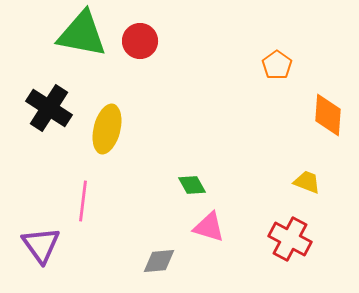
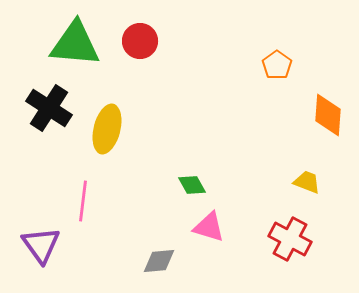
green triangle: moved 7 px left, 10 px down; rotated 6 degrees counterclockwise
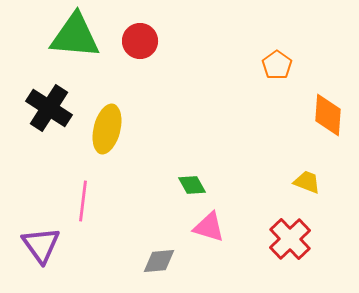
green triangle: moved 8 px up
red cross: rotated 18 degrees clockwise
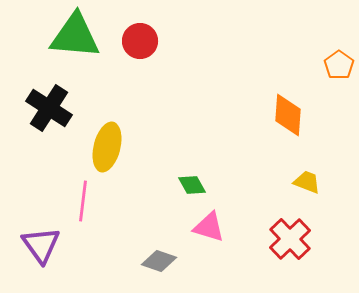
orange pentagon: moved 62 px right
orange diamond: moved 40 px left
yellow ellipse: moved 18 px down
gray diamond: rotated 24 degrees clockwise
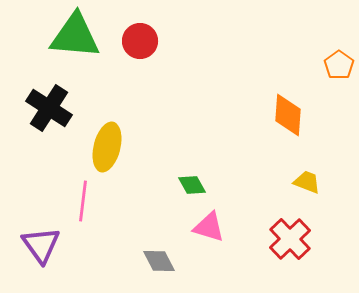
gray diamond: rotated 44 degrees clockwise
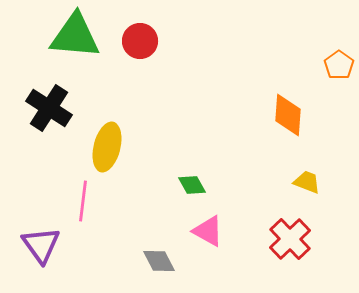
pink triangle: moved 1 px left, 4 px down; rotated 12 degrees clockwise
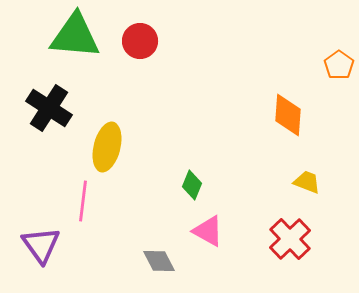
green diamond: rotated 52 degrees clockwise
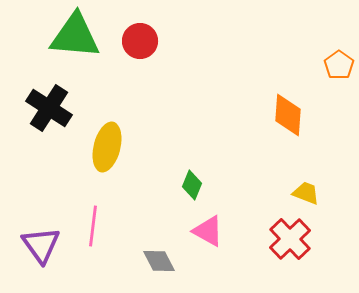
yellow trapezoid: moved 1 px left, 11 px down
pink line: moved 10 px right, 25 px down
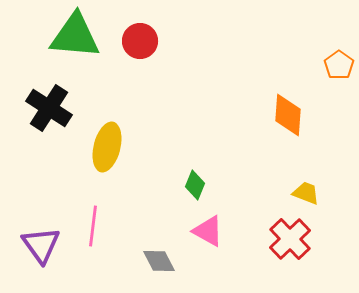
green diamond: moved 3 px right
